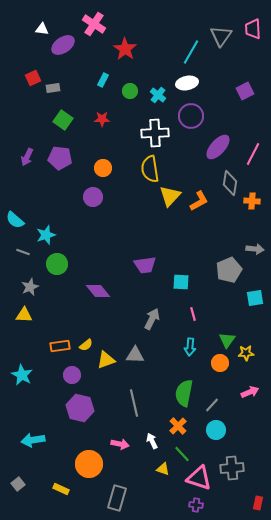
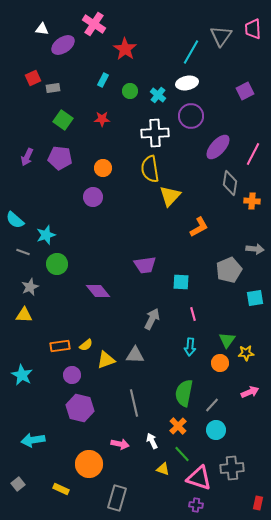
orange L-shape at (199, 201): moved 26 px down
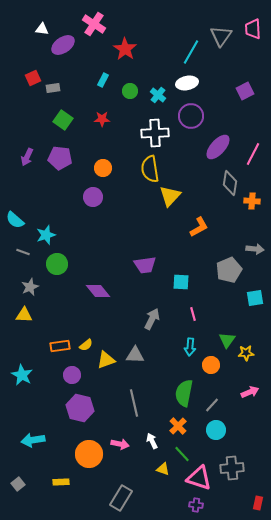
orange circle at (220, 363): moved 9 px left, 2 px down
orange circle at (89, 464): moved 10 px up
yellow rectangle at (61, 489): moved 7 px up; rotated 28 degrees counterclockwise
gray rectangle at (117, 498): moved 4 px right; rotated 15 degrees clockwise
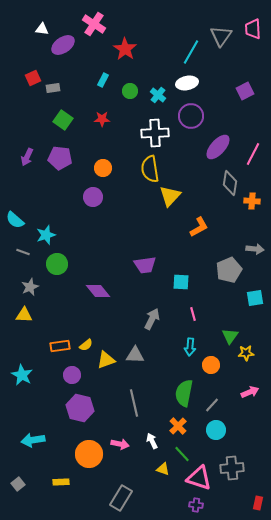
green triangle at (227, 340): moved 3 px right, 4 px up
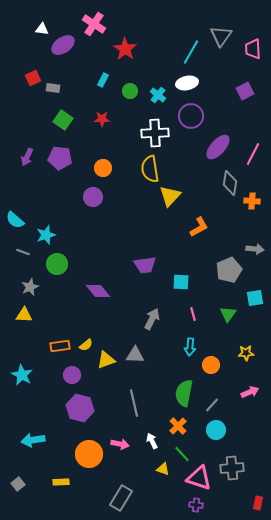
pink trapezoid at (253, 29): moved 20 px down
gray rectangle at (53, 88): rotated 16 degrees clockwise
green triangle at (230, 336): moved 2 px left, 22 px up
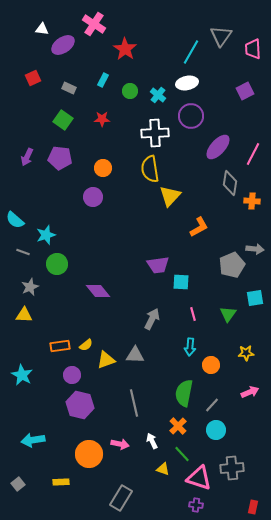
gray rectangle at (53, 88): moved 16 px right; rotated 16 degrees clockwise
purple trapezoid at (145, 265): moved 13 px right
gray pentagon at (229, 270): moved 3 px right, 5 px up
purple hexagon at (80, 408): moved 3 px up
red rectangle at (258, 503): moved 5 px left, 4 px down
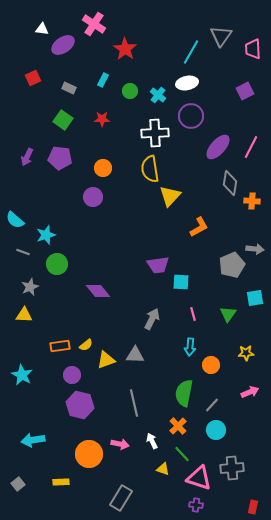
pink line at (253, 154): moved 2 px left, 7 px up
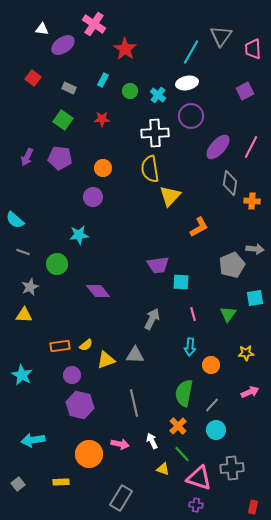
red square at (33, 78): rotated 28 degrees counterclockwise
cyan star at (46, 235): moved 33 px right; rotated 12 degrees clockwise
